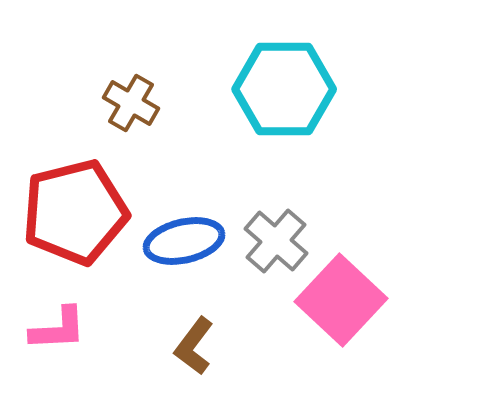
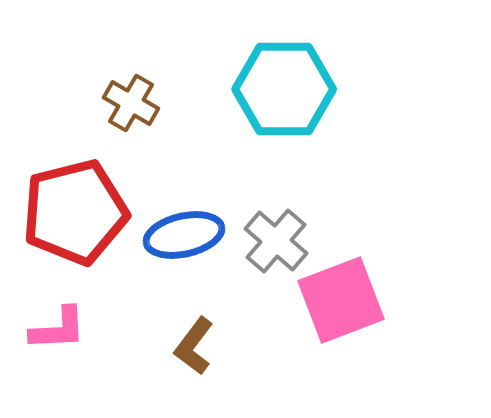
blue ellipse: moved 6 px up
pink square: rotated 26 degrees clockwise
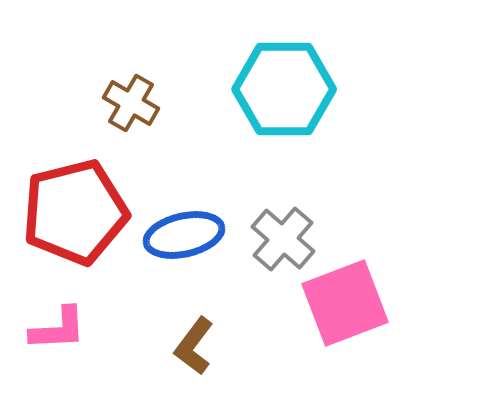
gray cross: moved 7 px right, 2 px up
pink square: moved 4 px right, 3 px down
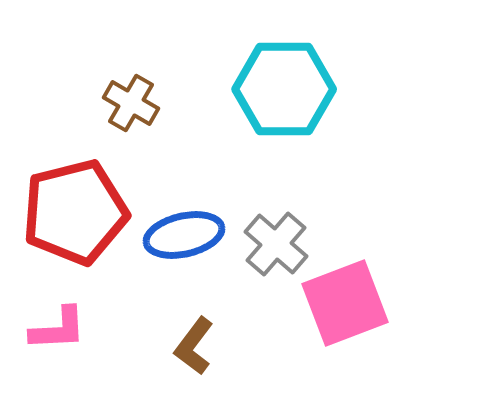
gray cross: moved 7 px left, 5 px down
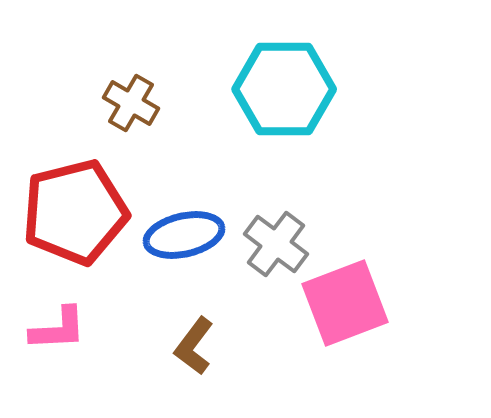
gray cross: rotated 4 degrees counterclockwise
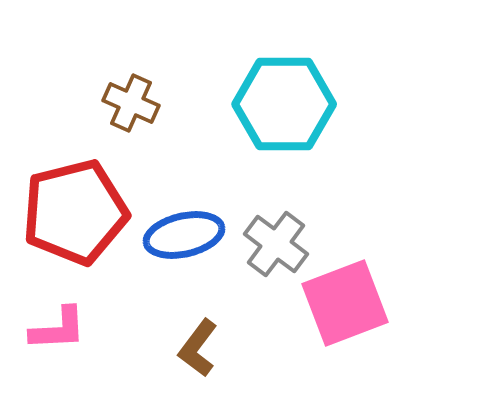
cyan hexagon: moved 15 px down
brown cross: rotated 6 degrees counterclockwise
brown L-shape: moved 4 px right, 2 px down
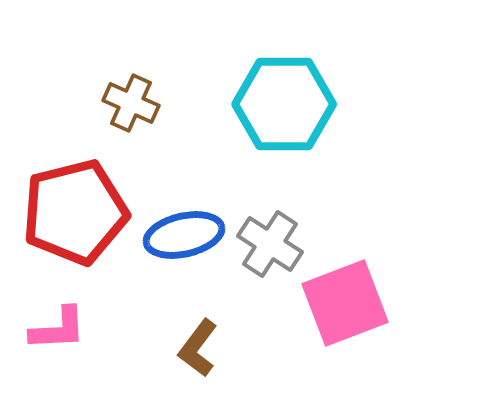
gray cross: moved 6 px left; rotated 4 degrees counterclockwise
